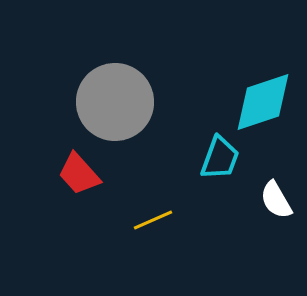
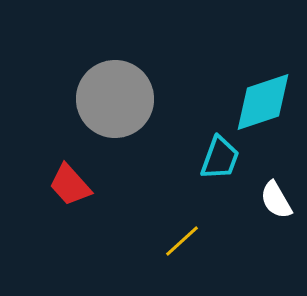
gray circle: moved 3 px up
red trapezoid: moved 9 px left, 11 px down
yellow line: moved 29 px right, 21 px down; rotated 18 degrees counterclockwise
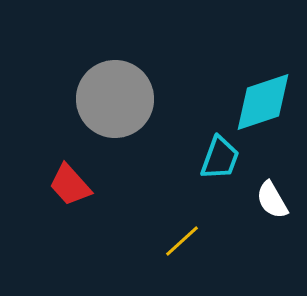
white semicircle: moved 4 px left
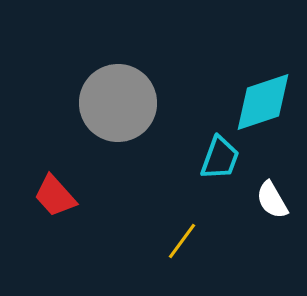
gray circle: moved 3 px right, 4 px down
red trapezoid: moved 15 px left, 11 px down
yellow line: rotated 12 degrees counterclockwise
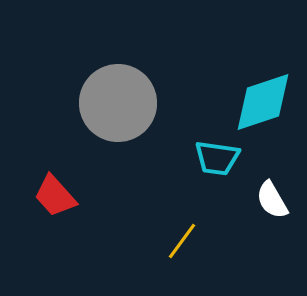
cyan trapezoid: moved 3 px left; rotated 78 degrees clockwise
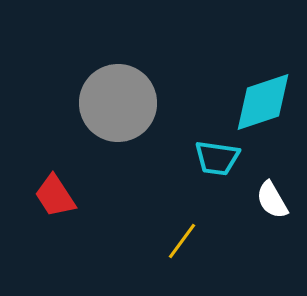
red trapezoid: rotated 9 degrees clockwise
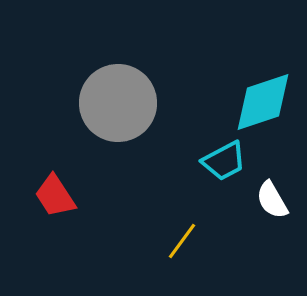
cyan trapezoid: moved 7 px right, 3 px down; rotated 36 degrees counterclockwise
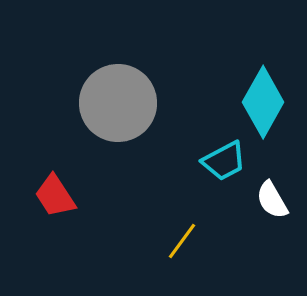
cyan diamond: rotated 42 degrees counterclockwise
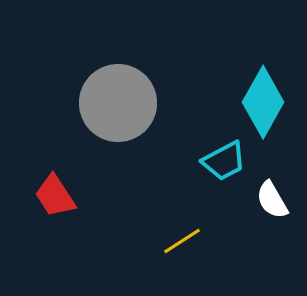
yellow line: rotated 21 degrees clockwise
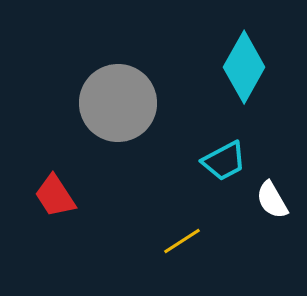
cyan diamond: moved 19 px left, 35 px up
